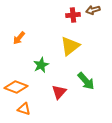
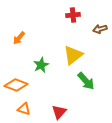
brown arrow: moved 7 px right, 19 px down
yellow triangle: moved 3 px right, 9 px down
orange diamond: moved 2 px up
red triangle: moved 20 px down
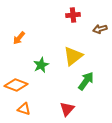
yellow triangle: moved 1 px down
green arrow: rotated 102 degrees counterclockwise
red triangle: moved 8 px right, 3 px up
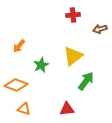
orange arrow: moved 8 px down
red triangle: rotated 42 degrees clockwise
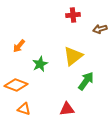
green star: moved 1 px left, 1 px up
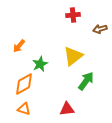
orange diamond: moved 8 px right, 1 px up; rotated 50 degrees counterclockwise
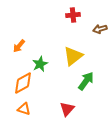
orange diamond: moved 1 px left, 1 px up
red triangle: rotated 42 degrees counterclockwise
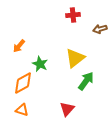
yellow triangle: moved 2 px right, 2 px down
green star: rotated 21 degrees counterclockwise
orange triangle: moved 2 px left, 1 px down
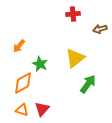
red cross: moved 1 px up
green arrow: moved 2 px right, 3 px down
red triangle: moved 25 px left
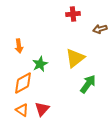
orange arrow: rotated 48 degrees counterclockwise
green star: rotated 21 degrees clockwise
orange triangle: rotated 16 degrees clockwise
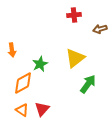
red cross: moved 1 px right, 1 px down
orange arrow: moved 7 px left, 4 px down
